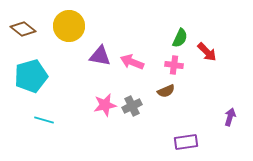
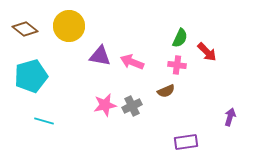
brown diamond: moved 2 px right
pink cross: moved 3 px right
cyan line: moved 1 px down
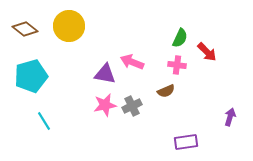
purple triangle: moved 5 px right, 18 px down
cyan line: rotated 42 degrees clockwise
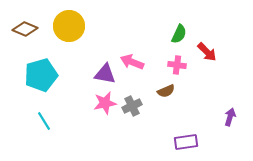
brown diamond: rotated 15 degrees counterclockwise
green semicircle: moved 1 px left, 4 px up
cyan pentagon: moved 10 px right, 1 px up
pink star: moved 2 px up
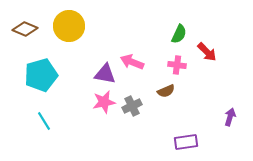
pink star: moved 1 px left, 1 px up
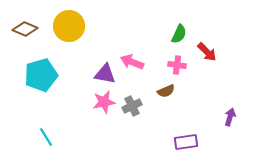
cyan line: moved 2 px right, 16 px down
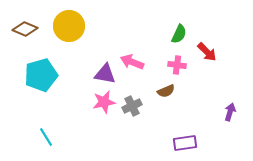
purple arrow: moved 5 px up
purple rectangle: moved 1 px left, 1 px down
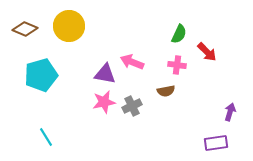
brown semicircle: rotated 12 degrees clockwise
purple rectangle: moved 31 px right
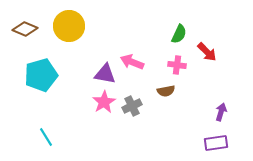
pink star: rotated 20 degrees counterclockwise
purple arrow: moved 9 px left
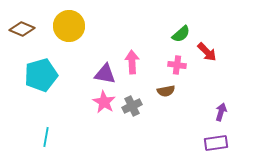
brown diamond: moved 3 px left
green semicircle: moved 2 px right; rotated 24 degrees clockwise
pink arrow: rotated 65 degrees clockwise
pink star: rotated 10 degrees counterclockwise
cyan line: rotated 42 degrees clockwise
